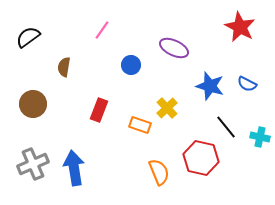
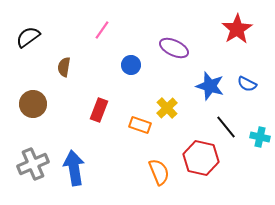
red star: moved 3 px left, 2 px down; rotated 12 degrees clockwise
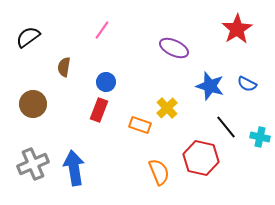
blue circle: moved 25 px left, 17 px down
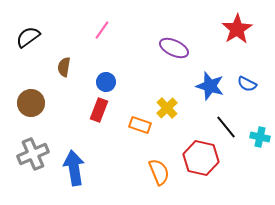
brown circle: moved 2 px left, 1 px up
gray cross: moved 10 px up
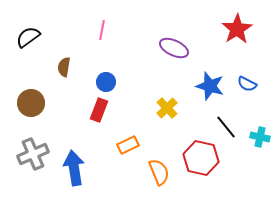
pink line: rotated 24 degrees counterclockwise
orange rectangle: moved 12 px left, 20 px down; rotated 45 degrees counterclockwise
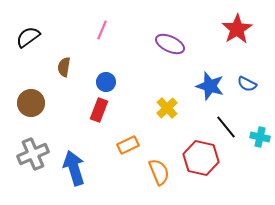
pink line: rotated 12 degrees clockwise
purple ellipse: moved 4 px left, 4 px up
blue arrow: rotated 8 degrees counterclockwise
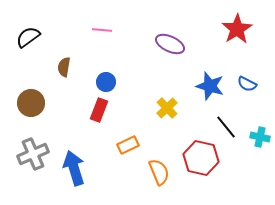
pink line: rotated 72 degrees clockwise
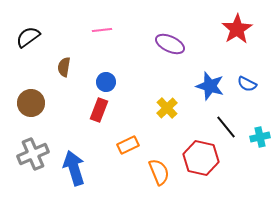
pink line: rotated 12 degrees counterclockwise
cyan cross: rotated 24 degrees counterclockwise
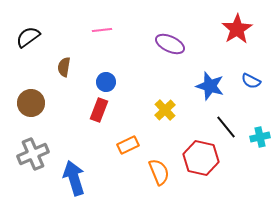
blue semicircle: moved 4 px right, 3 px up
yellow cross: moved 2 px left, 2 px down
blue arrow: moved 10 px down
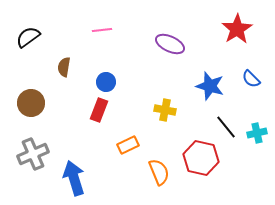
blue semicircle: moved 2 px up; rotated 18 degrees clockwise
yellow cross: rotated 35 degrees counterclockwise
cyan cross: moved 3 px left, 4 px up
